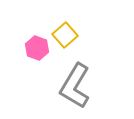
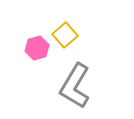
pink hexagon: rotated 25 degrees clockwise
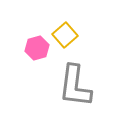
gray L-shape: rotated 24 degrees counterclockwise
